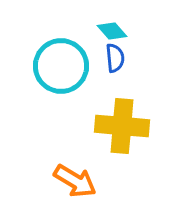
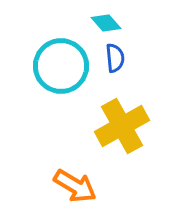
cyan diamond: moved 6 px left, 8 px up
yellow cross: rotated 34 degrees counterclockwise
orange arrow: moved 5 px down
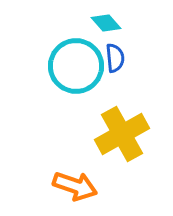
cyan circle: moved 15 px right
yellow cross: moved 8 px down
orange arrow: rotated 12 degrees counterclockwise
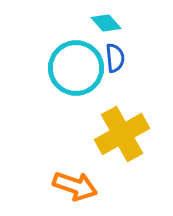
cyan circle: moved 2 px down
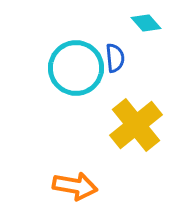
cyan diamond: moved 40 px right
yellow cross: moved 14 px right, 9 px up; rotated 10 degrees counterclockwise
orange arrow: rotated 9 degrees counterclockwise
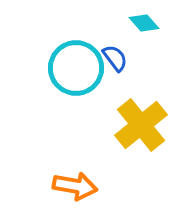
cyan diamond: moved 2 px left
blue semicircle: rotated 32 degrees counterclockwise
yellow cross: moved 5 px right
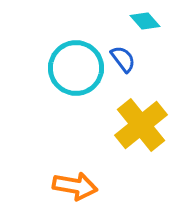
cyan diamond: moved 1 px right, 2 px up
blue semicircle: moved 8 px right, 1 px down
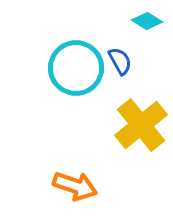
cyan diamond: moved 2 px right; rotated 16 degrees counterclockwise
blue semicircle: moved 3 px left, 2 px down; rotated 8 degrees clockwise
orange arrow: rotated 9 degrees clockwise
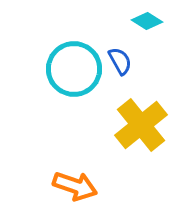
cyan circle: moved 2 px left, 1 px down
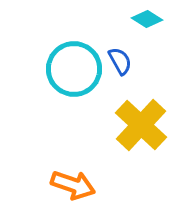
cyan diamond: moved 2 px up
yellow cross: rotated 8 degrees counterclockwise
orange arrow: moved 2 px left, 1 px up
